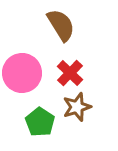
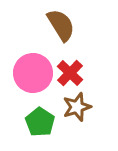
pink circle: moved 11 px right
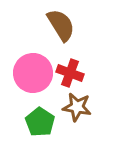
red cross: rotated 24 degrees counterclockwise
brown star: rotated 28 degrees clockwise
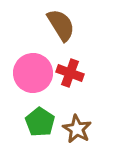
brown star: moved 22 px down; rotated 20 degrees clockwise
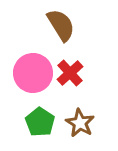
red cross: rotated 28 degrees clockwise
brown star: moved 3 px right, 6 px up
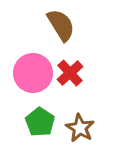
brown star: moved 5 px down
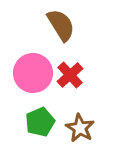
red cross: moved 2 px down
green pentagon: rotated 16 degrees clockwise
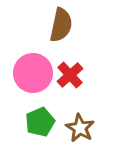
brown semicircle: rotated 44 degrees clockwise
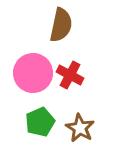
red cross: rotated 20 degrees counterclockwise
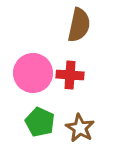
brown semicircle: moved 18 px right
red cross: rotated 24 degrees counterclockwise
green pentagon: rotated 24 degrees counterclockwise
